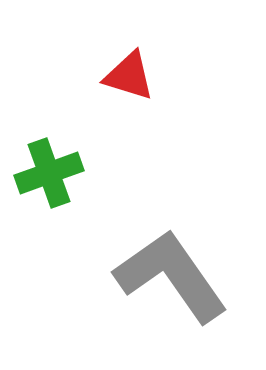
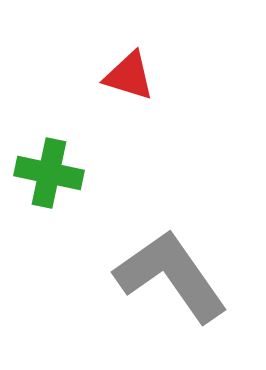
green cross: rotated 32 degrees clockwise
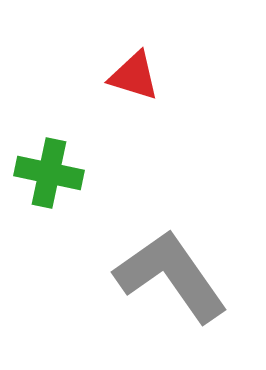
red triangle: moved 5 px right
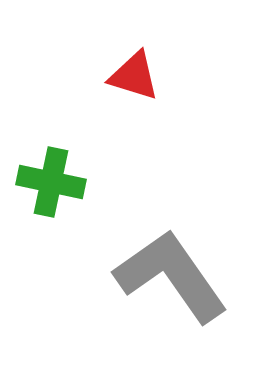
green cross: moved 2 px right, 9 px down
